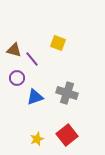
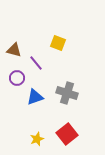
purple line: moved 4 px right, 4 px down
red square: moved 1 px up
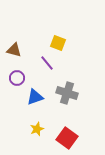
purple line: moved 11 px right
red square: moved 4 px down; rotated 15 degrees counterclockwise
yellow star: moved 10 px up
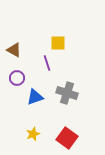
yellow square: rotated 21 degrees counterclockwise
brown triangle: rotated 14 degrees clockwise
purple line: rotated 21 degrees clockwise
yellow star: moved 4 px left, 5 px down
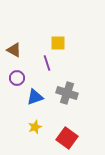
yellow star: moved 2 px right, 7 px up
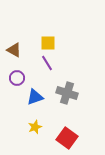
yellow square: moved 10 px left
purple line: rotated 14 degrees counterclockwise
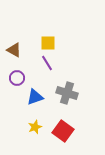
red square: moved 4 px left, 7 px up
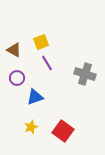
yellow square: moved 7 px left, 1 px up; rotated 21 degrees counterclockwise
gray cross: moved 18 px right, 19 px up
yellow star: moved 4 px left
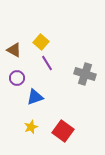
yellow square: rotated 28 degrees counterclockwise
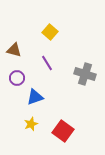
yellow square: moved 9 px right, 10 px up
brown triangle: rotated 14 degrees counterclockwise
yellow star: moved 3 px up
